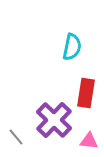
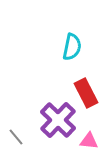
red rectangle: rotated 36 degrees counterclockwise
purple cross: moved 4 px right
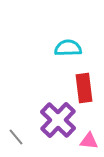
cyan semicircle: moved 4 px left, 1 px down; rotated 104 degrees counterclockwise
red rectangle: moved 2 px left, 5 px up; rotated 20 degrees clockwise
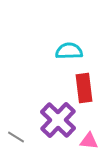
cyan semicircle: moved 1 px right, 3 px down
gray line: rotated 18 degrees counterclockwise
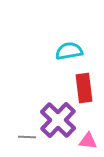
cyan semicircle: rotated 8 degrees counterclockwise
gray line: moved 11 px right; rotated 30 degrees counterclockwise
pink triangle: moved 1 px left
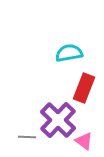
cyan semicircle: moved 2 px down
red rectangle: rotated 28 degrees clockwise
pink triangle: moved 4 px left; rotated 30 degrees clockwise
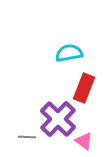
purple cross: moved 1 px up
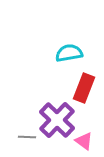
purple cross: moved 1 px left, 1 px down
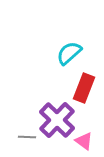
cyan semicircle: rotated 32 degrees counterclockwise
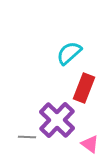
pink triangle: moved 6 px right, 3 px down
